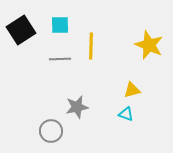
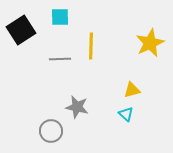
cyan square: moved 8 px up
yellow star: moved 1 px right, 2 px up; rotated 24 degrees clockwise
gray star: rotated 25 degrees clockwise
cyan triangle: rotated 21 degrees clockwise
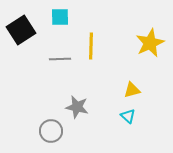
cyan triangle: moved 2 px right, 2 px down
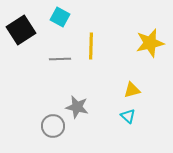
cyan square: rotated 30 degrees clockwise
yellow star: rotated 12 degrees clockwise
gray circle: moved 2 px right, 5 px up
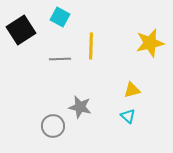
gray star: moved 3 px right
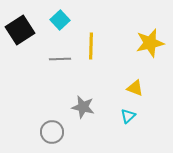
cyan square: moved 3 px down; rotated 18 degrees clockwise
black square: moved 1 px left
yellow triangle: moved 3 px right, 2 px up; rotated 36 degrees clockwise
gray star: moved 3 px right
cyan triangle: rotated 35 degrees clockwise
gray circle: moved 1 px left, 6 px down
